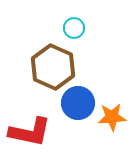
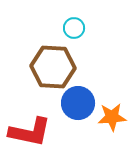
brown hexagon: rotated 21 degrees counterclockwise
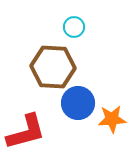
cyan circle: moved 1 px up
orange star: moved 2 px down
red L-shape: moved 4 px left; rotated 27 degrees counterclockwise
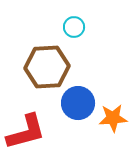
brown hexagon: moved 6 px left; rotated 6 degrees counterclockwise
orange star: moved 1 px right, 1 px up
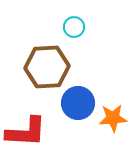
red L-shape: rotated 18 degrees clockwise
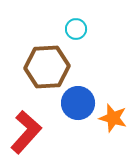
cyan circle: moved 2 px right, 2 px down
orange star: rotated 20 degrees clockwise
red L-shape: rotated 51 degrees counterclockwise
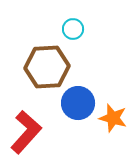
cyan circle: moved 3 px left
